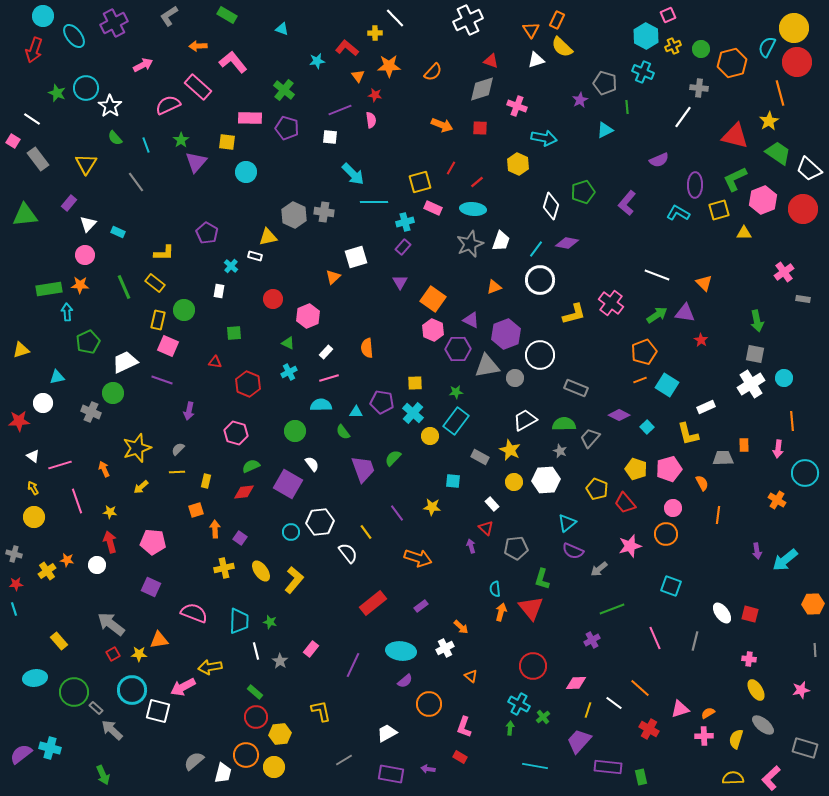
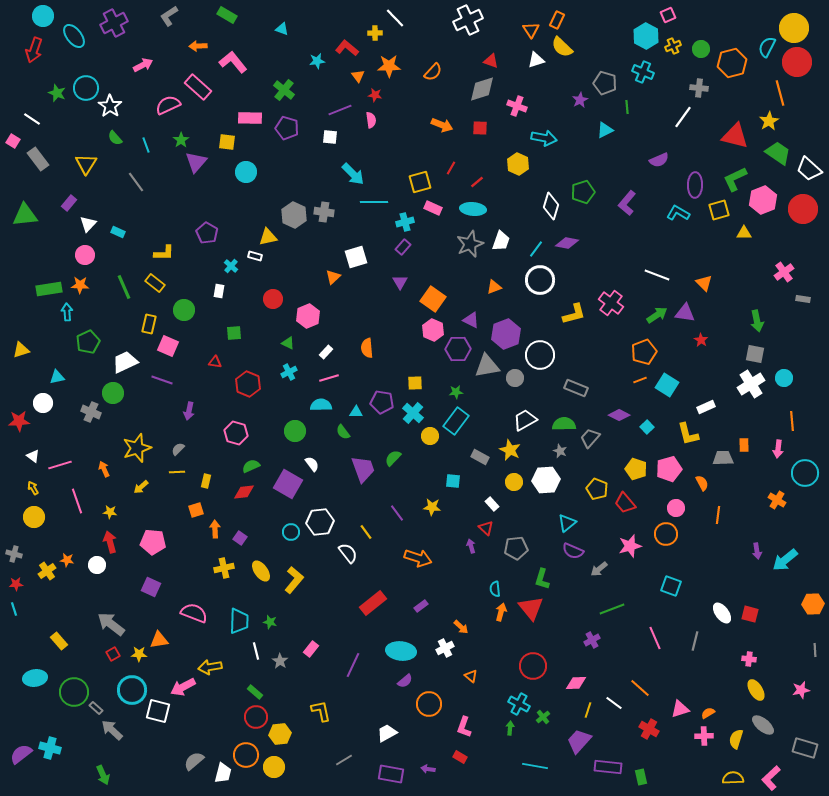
yellow rectangle at (158, 320): moved 9 px left, 4 px down
pink circle at (673, 508): moved 3 px right
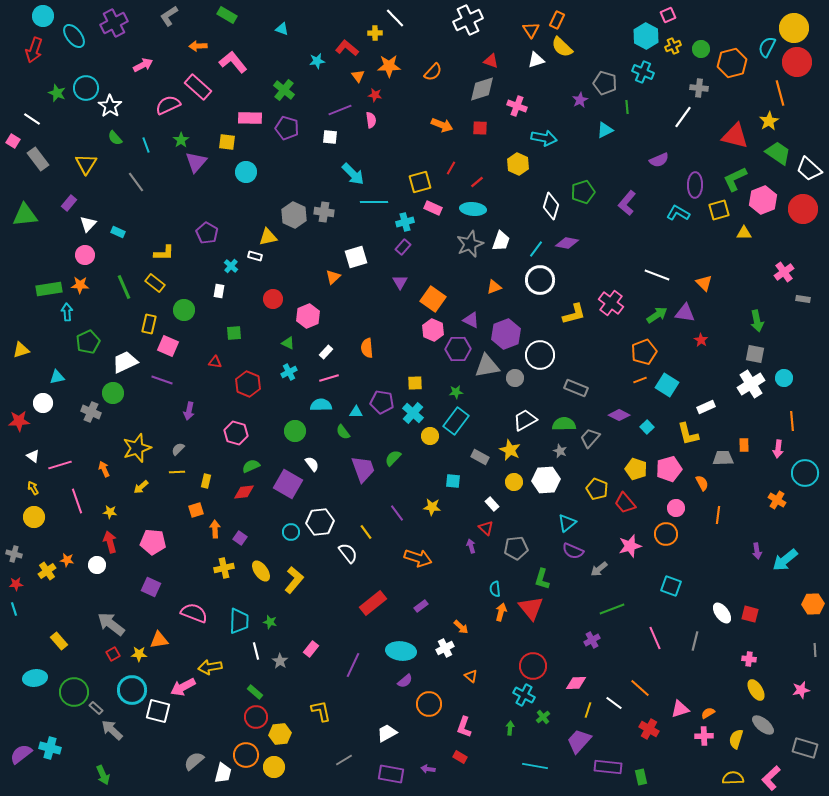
cyan cross at (519, 704): moved 5 px right, 9 px up
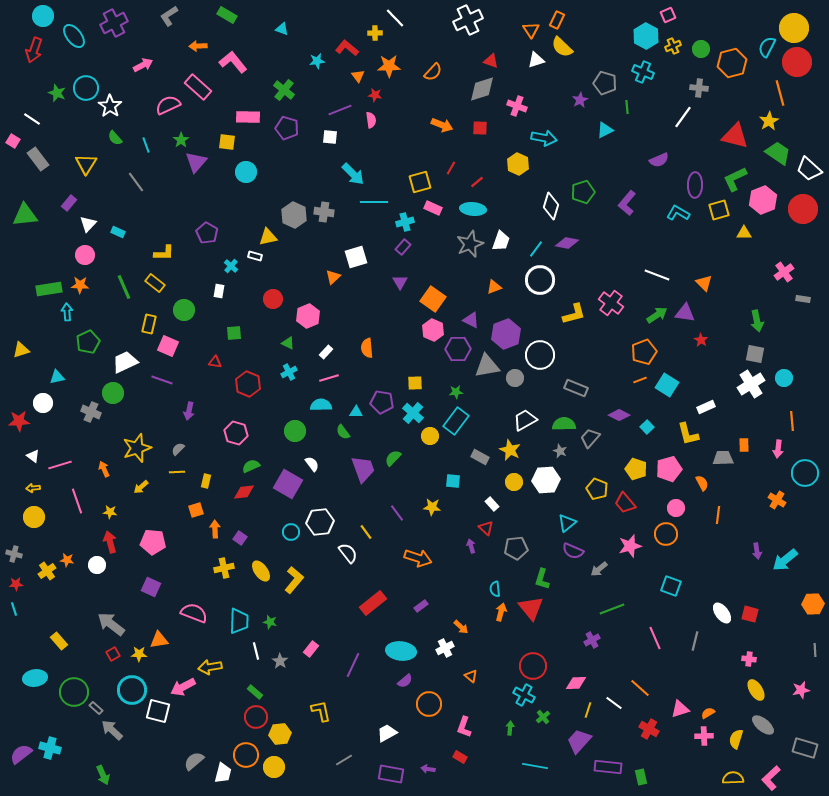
pink rectangle at (250, 118): moved 2 px left, 1 px up
yellow arrow at (33, 488): rotated 64 degrees counterclockwise
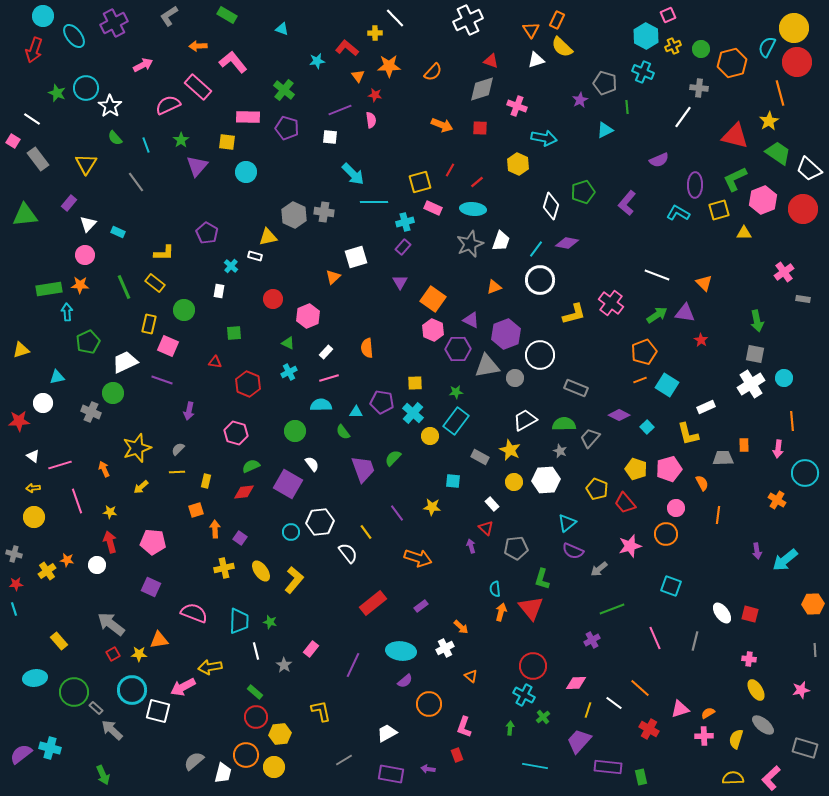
purple triangle at (196, 162): moved 1 px right, 4 px down
red line at (451, 168): moved 1 px left, 2 px down
gray star at (280, 661): moved 4 px right, 4 px down
red rectangle at (460, 757): moved 3 px left, 2 px up; rotated 40 degrees clockwise
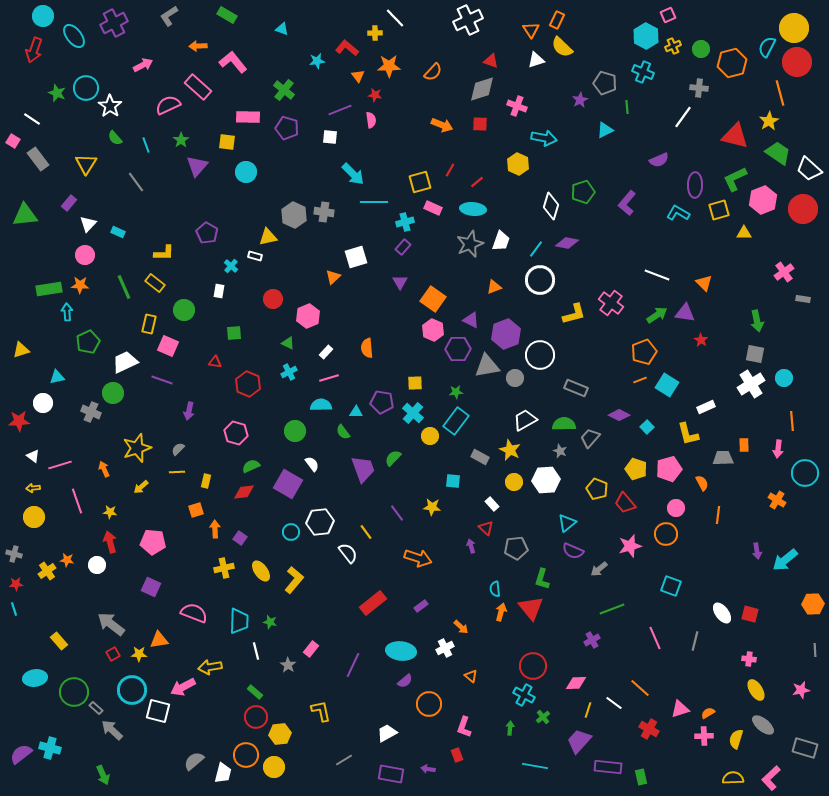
red square at (480, 128): moved 4 px up
gray star at (284, 665): moved 4 px right
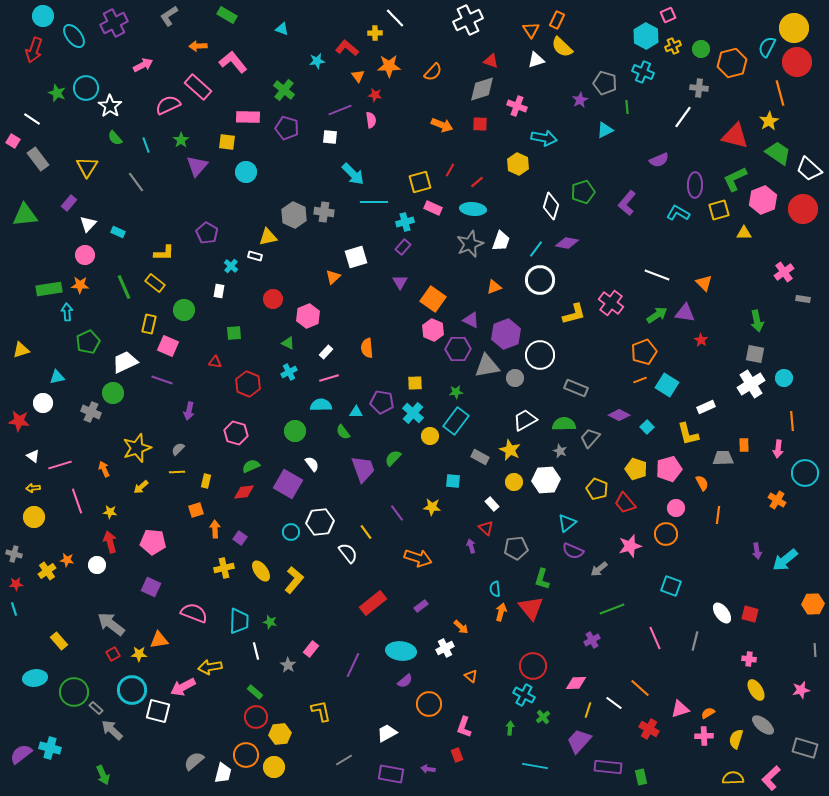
yellow triangle at (86, 164): moved 1 px right, 3 px down
red star at (19, 421): rotated 10 degrees clockwise
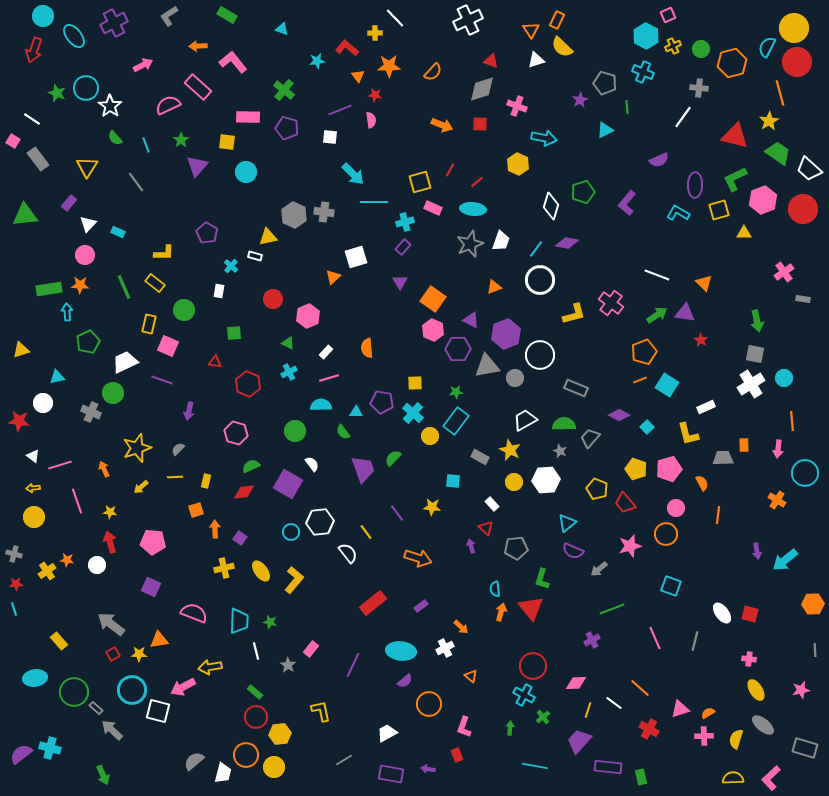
yellow line at (177, 472): moved 2 px left, 5 px down
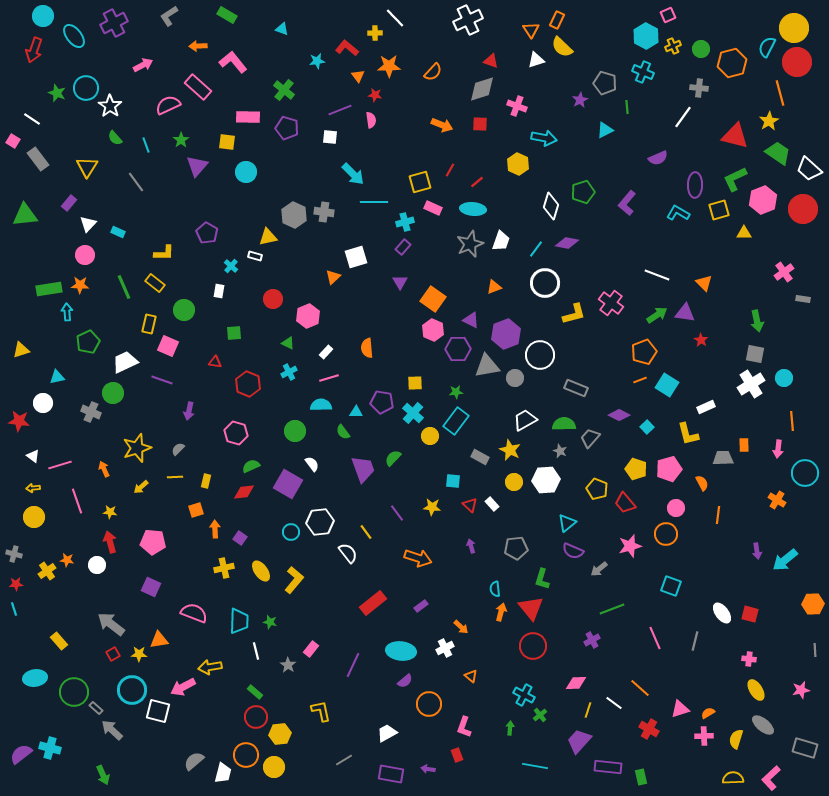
purple semicircle at (659, 160): moved 1 px left, 2 px up
white circle at (540, 280): moved 5 px right, 3 px down
red triangle at (486, 528): moved 16 px left, 23 px up
red circle at (533, 666): moved 20 px up
green cross at (543, 717): moved 3 px left, 2 px up
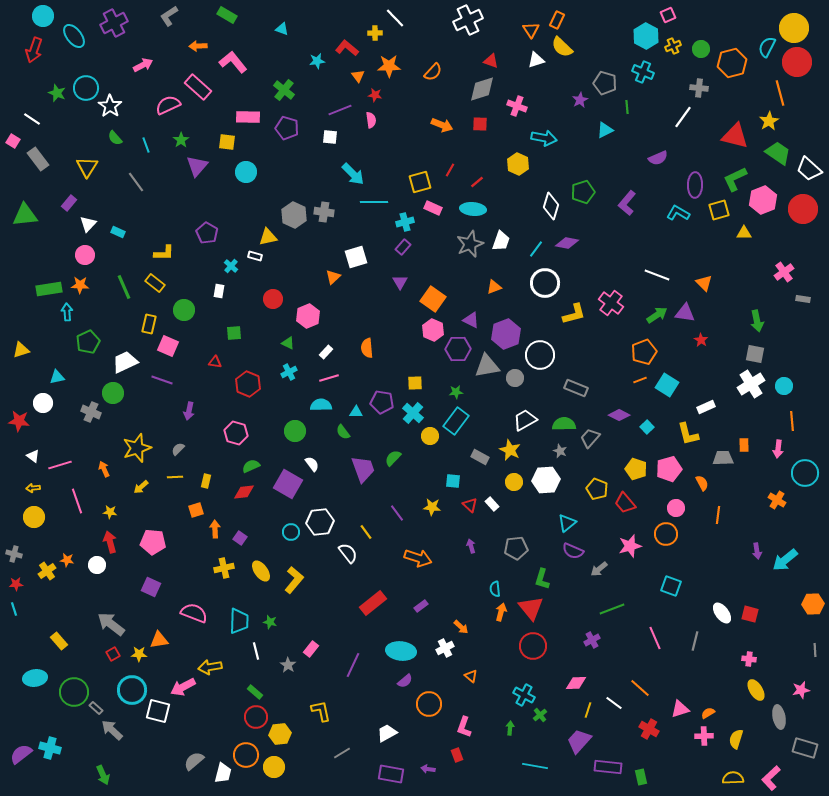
cyan circle at (784, 378): moved 8 px down
gray ellipse at (763, 725): moved 16 px right, 8 px up; rotated 40 degrees clockwise
gray line at (344, 760): moved 2 px left, 7 px up
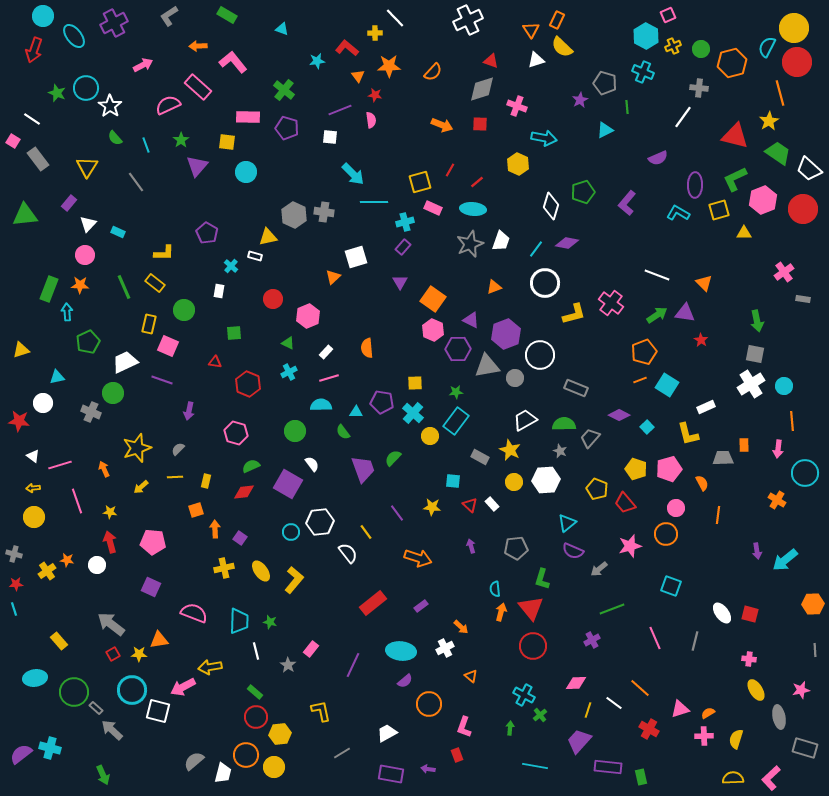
green rectangle at (49, 289): rotated 60 degrees counterclockwise
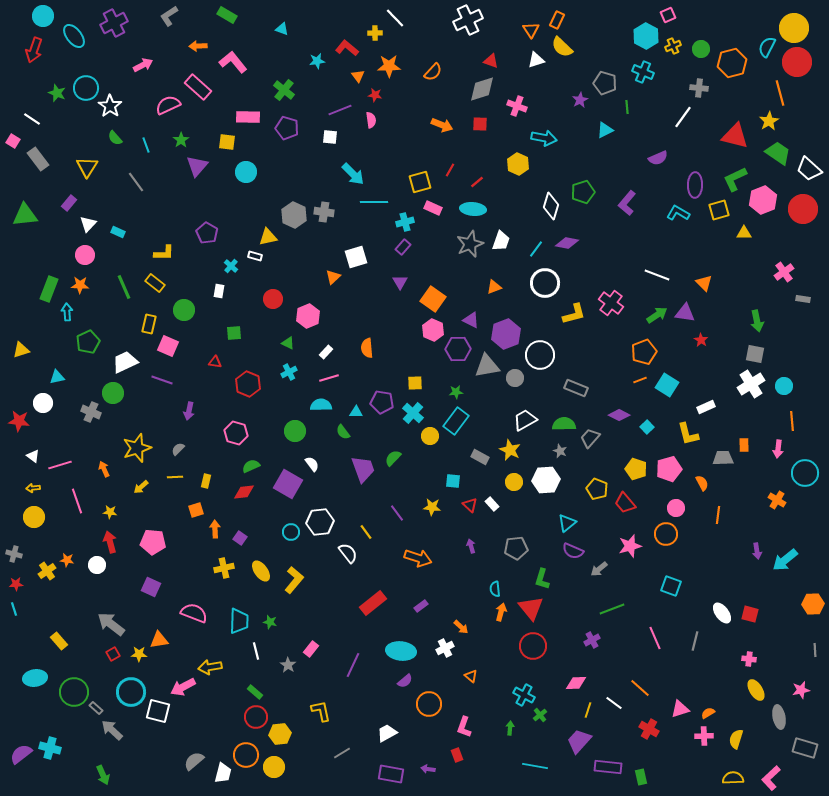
cyan circle at (132, 690): moved 1 px left, 2 px down
